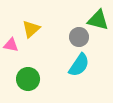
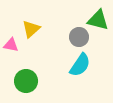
cyan semicircle: moved 1 px right
green circle: moved 2 px left, 2 px down
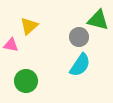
yellow triangle: moved 2 px left, 3 px up
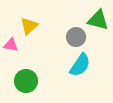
gray circle: moved 3 px left
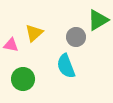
green triangle: rotated 45 degrees counterclockwise
yellow triangle: moved 5 px right, 7 px down
cyan semicircle: moved 14 px left, 1 px down; rotated 125 degrees clockwise
green circle: moved 3 px left, 2 px up
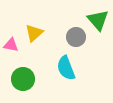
green triangle: rotated 40 degrees counterclockwise
cyan semicircle: moved 2 px down
